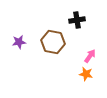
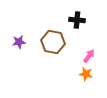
black cross: rotated 14 degrees clockwise
pink arrow: moved 1 px left
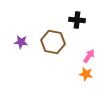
purple star: moved 2 px right; rotated 16 degrees clockwise
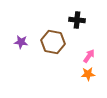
orange star: moved 2 px right; rotated 16 degrees counterclockwise
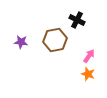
black cross: rotated 21 degrees clockwise
brown hexagon: moved 2 px right, 2 px up; rotated 20 degrees counterclockwise
orange star: rotated 24 degrees clockwise
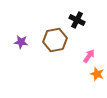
orange star: moved 9 px right
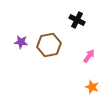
brown hexagon: moved 6 px left, 5 px down
orange star: moved 5 px left, 13 px down
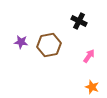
black cross: moved 2 px right, 1 px down
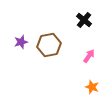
black cross: moved 5 px right, 1 px up; rotated 14 degrees clockwise
purple star: rotated 24 degrees counterclockwise
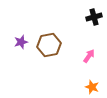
black cross: moved 10 px right, 3 px up; rotated 35 degrees clockwise
